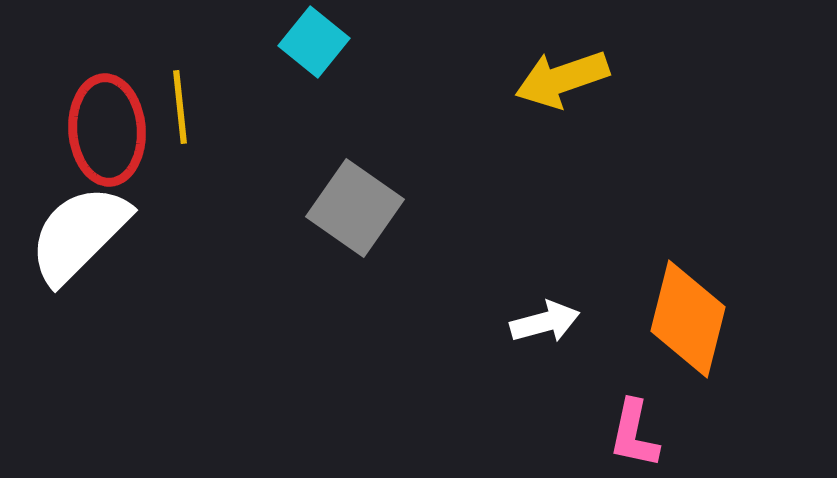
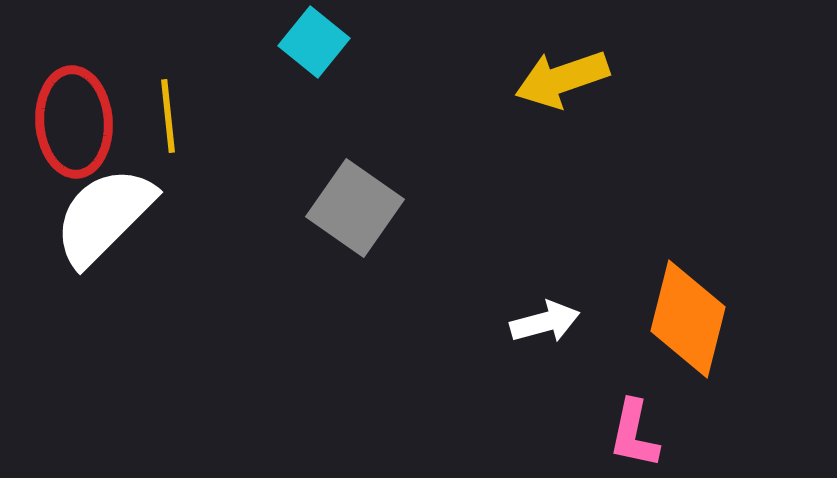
yellow line: moved 12 px left, 9 px down
red ellipse: moved 33 px left, 8 px up
white semicircle: moved 25 px right, 18 px up
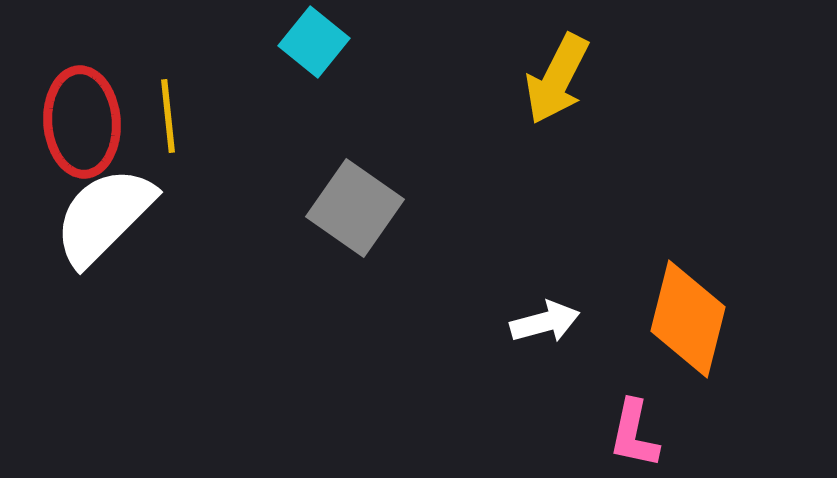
yellow arrow: moved 5 px left; rotated 44 degrees counterclockwise
red ellipse: moved 8 px right
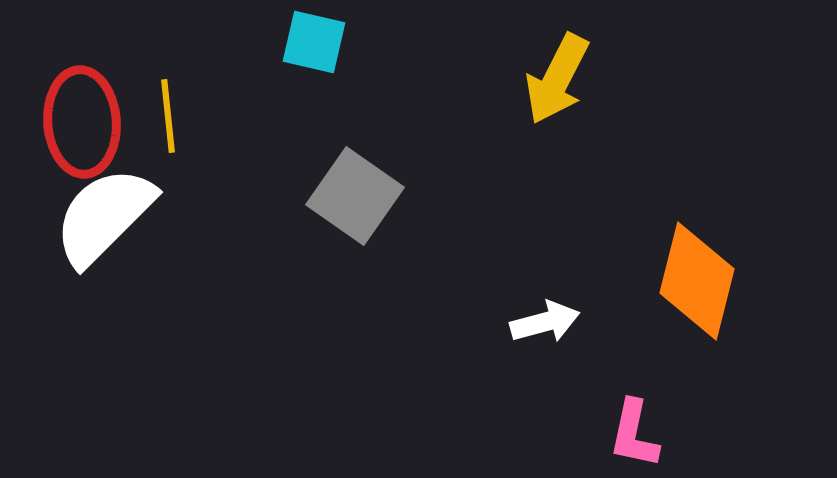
cyan square: rotated 26 degrees counterclockwise
gray square: moved 12 px up
orange diamond: moved 9 px right, 38 px up
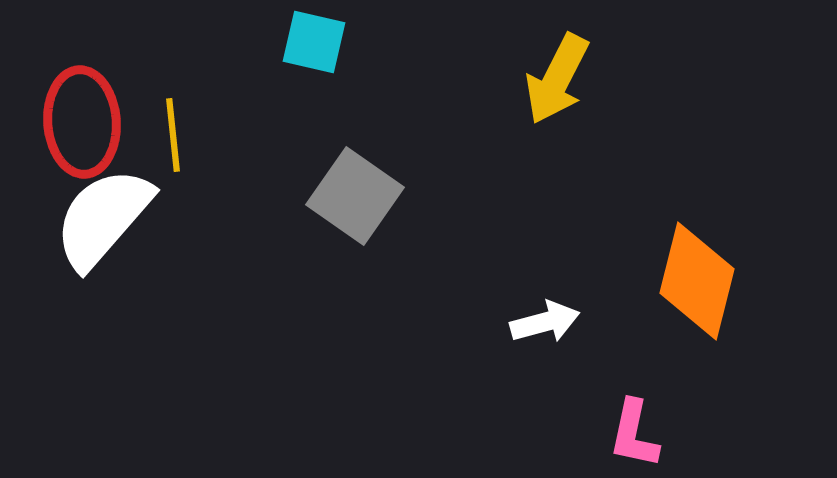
yellow line: moved 5 px right, 19 px down
white semicircle: moved 1 px left, 2 px down; rotated 4 degrees counterclockwise
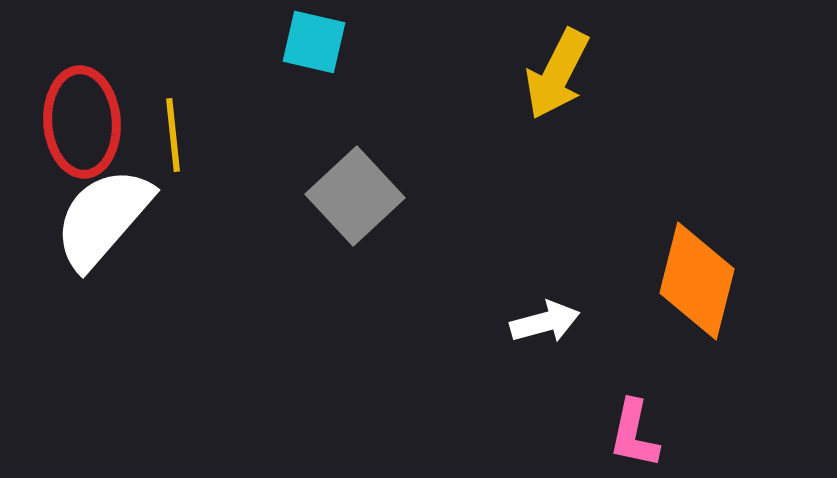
yellow arrow: moved 5 px up
gray square: rotated 12 degrees clockwise
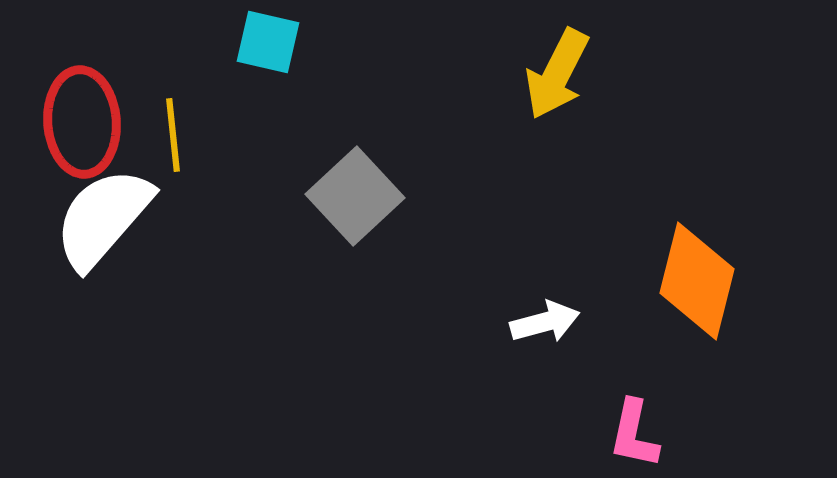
cyan square: moved 46 px left
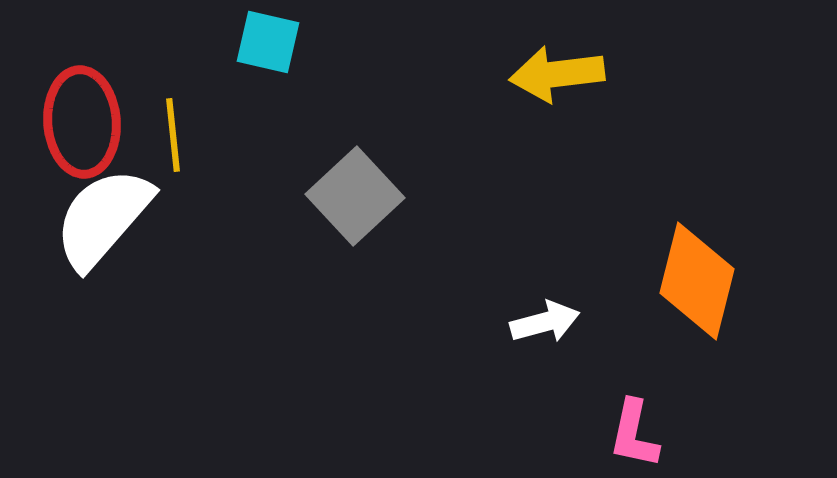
yellow arrow: rotated 56 degrees clockwise
